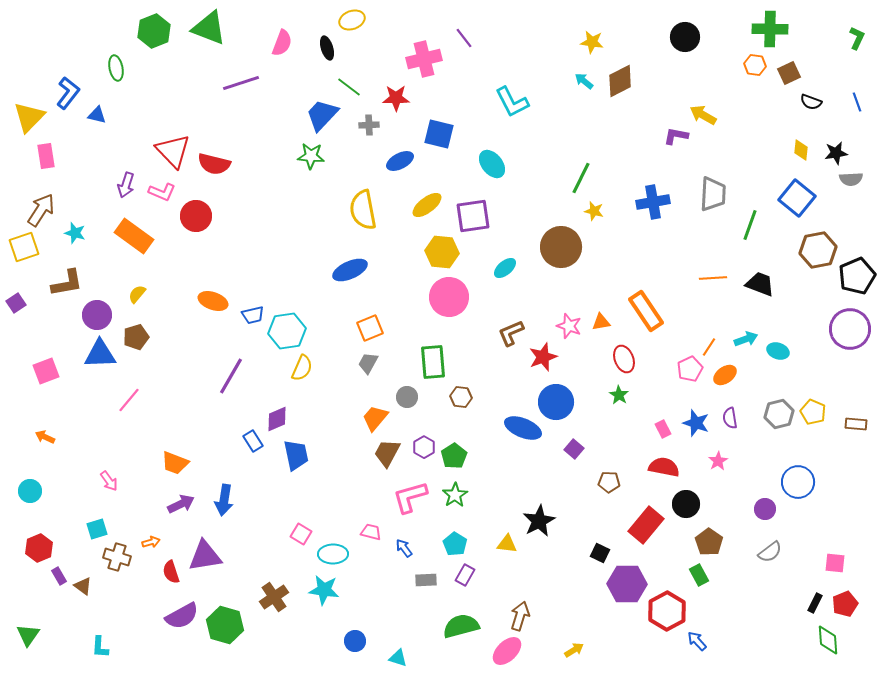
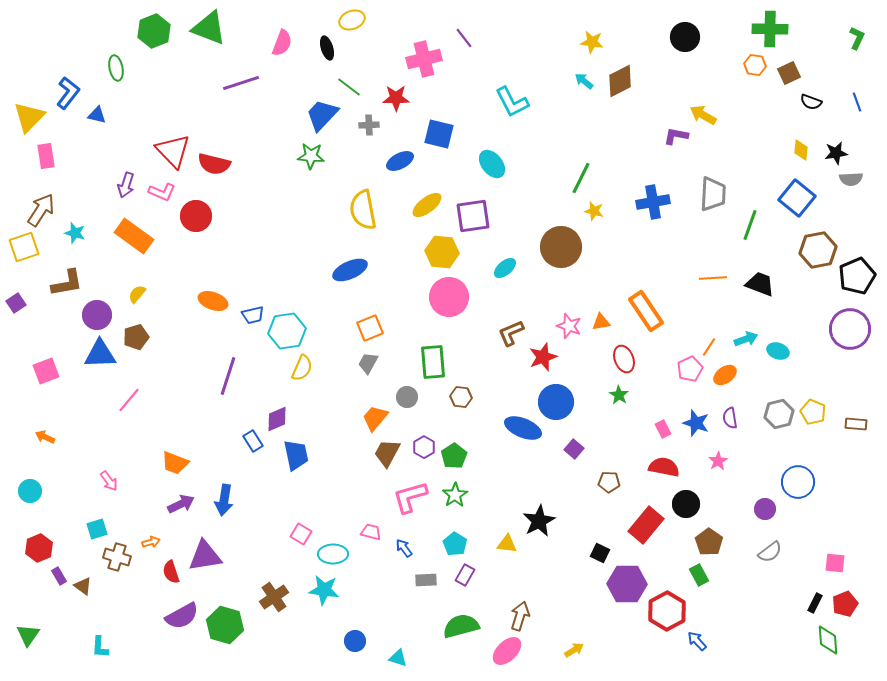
purple line at (231, 376): moved 3 px left; rotated 12 degrees counterclockwise
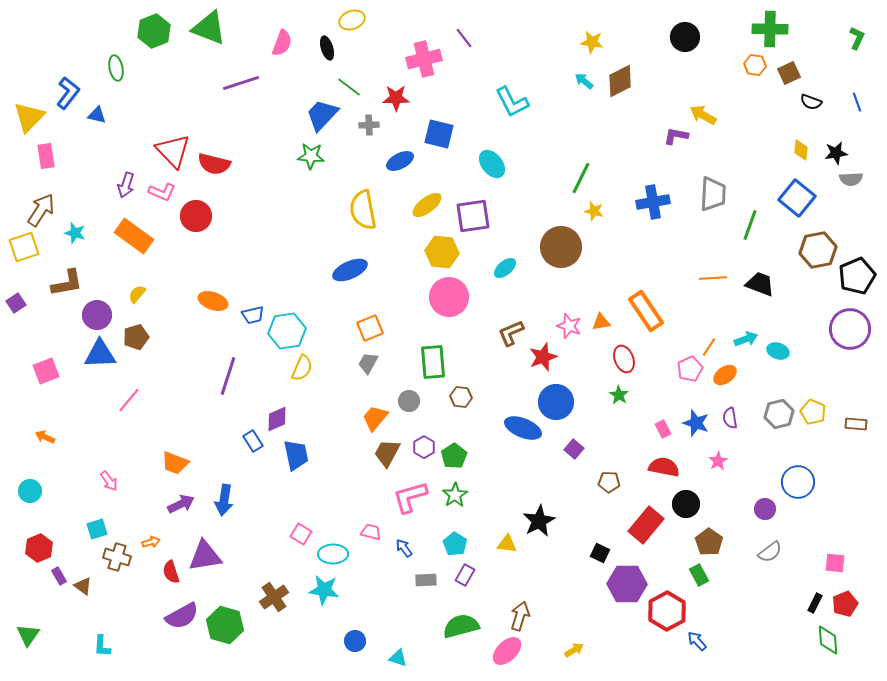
gray circle at (407, 397): moved 2 px right, 4 px down
cyan L-shape at (100, 647): moved 2 px right, 1 px up
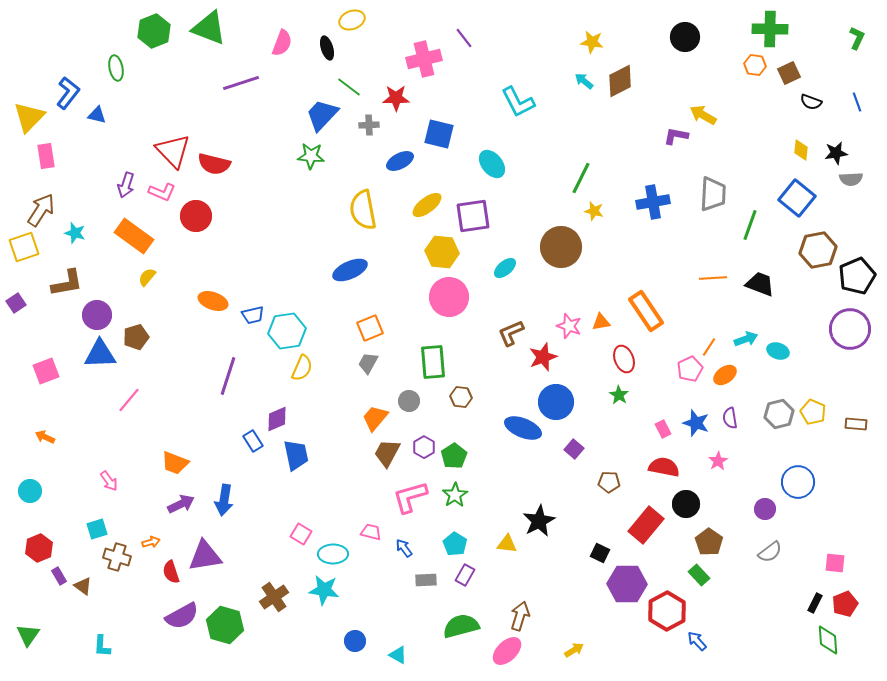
cyan L-shape at (512, 102): moved 6 px right
yellow semicircle at (137, 294): moved 10 px right, 17 px up
green rectangle at (699, 575): rotated 15 degrees counterclockwise
cyan triangle at (398, 658): moved 3 px up; rotated 12 degrees clockwise
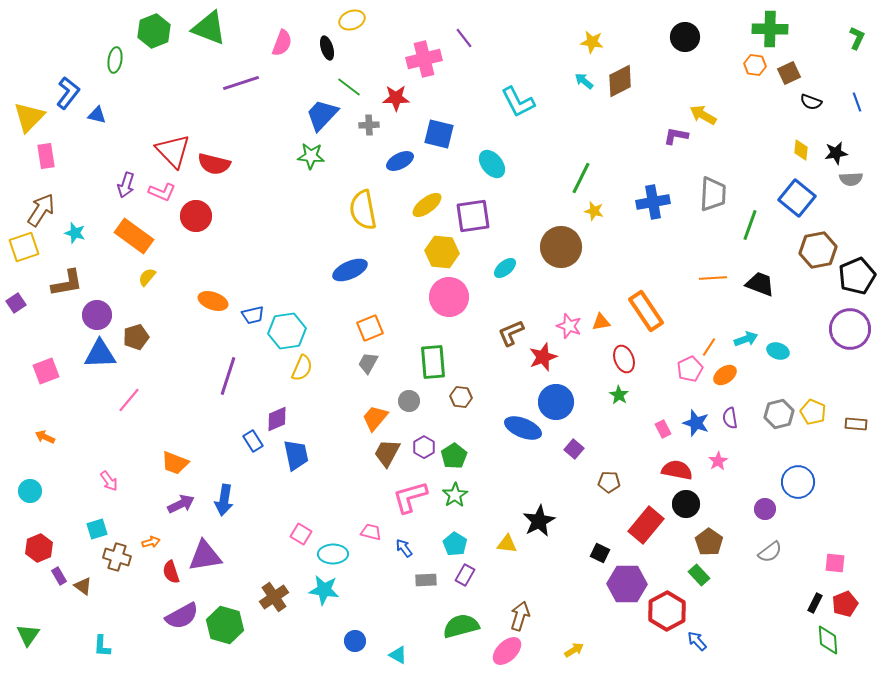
green ellipse at (116, 68): moved 1 px left, 8 px up; rotated 20 degrees clockwise
red semicircle at (664, 467): moved 13 px right, 3 px down
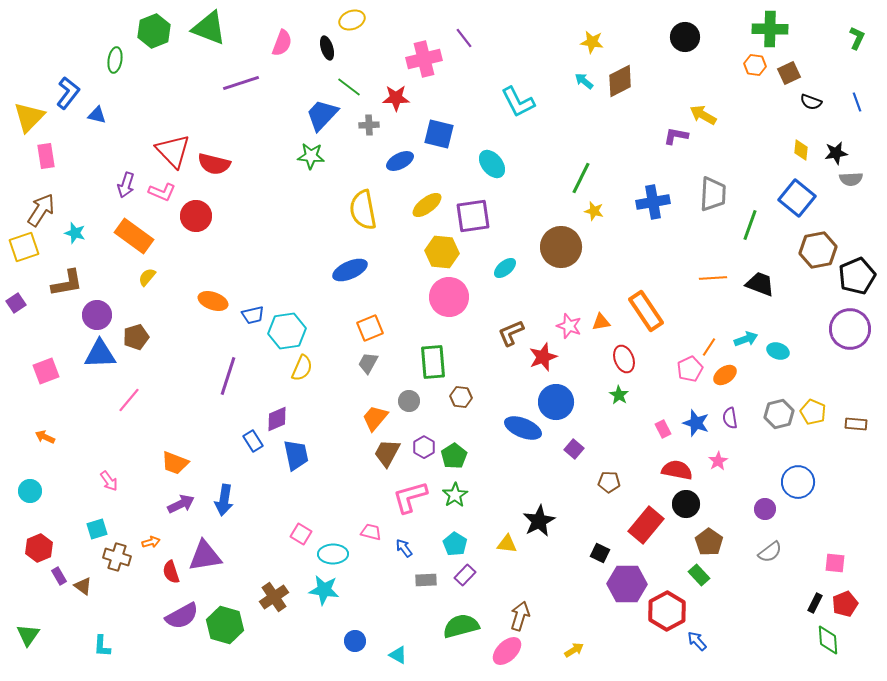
purple rectangle at (465, 575): rotated 15 degrees clockwise
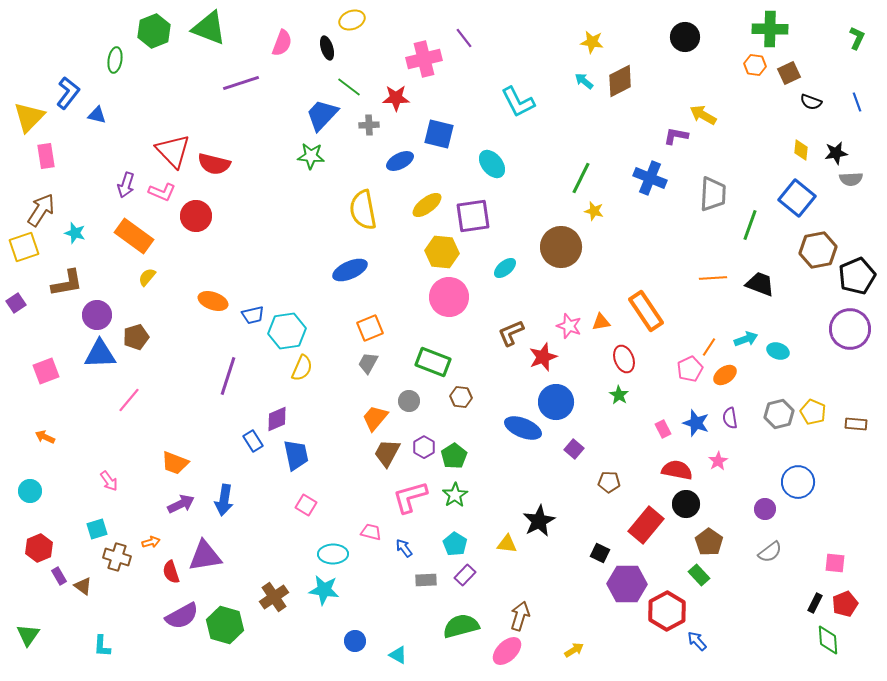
blue cross at (653, 202): moved 3 px left, 24 px up; rotated 32 degrees clockwise
green rectangle at (433, 362): rotated 64 degrees counterclockwise
pink square at (301, 534): moved 5 px right, 29 px up
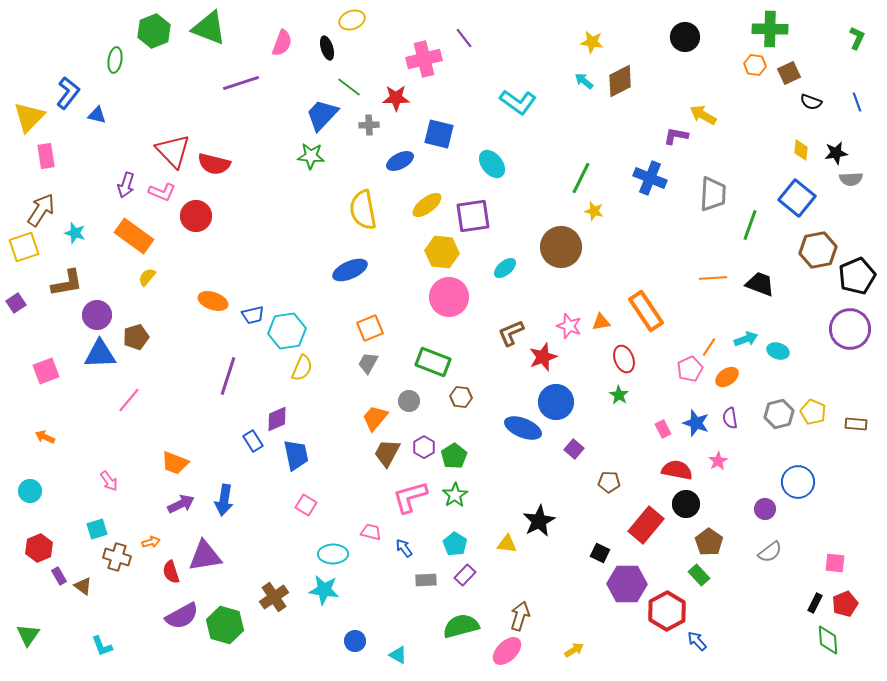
cyan L-shape at (518, 102): rotated 27 degrees counterclockwise
orange ellipse at (725, 375): moved 2 px right, 2 px down
cyan L-shape at (102, 646): rotated 25 degrees counterclockwise
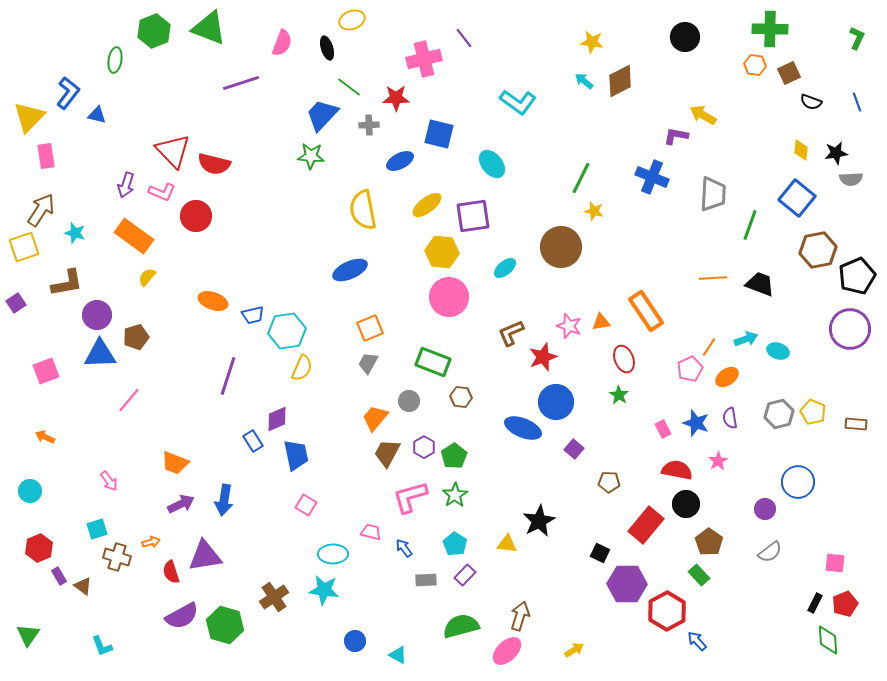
blue cross at (650, 178): moved 2 px right, 1 px up
